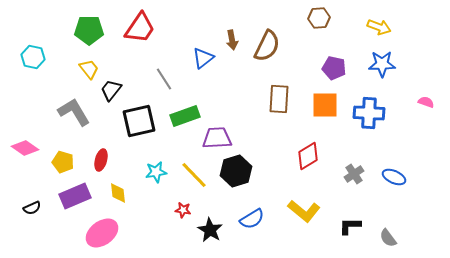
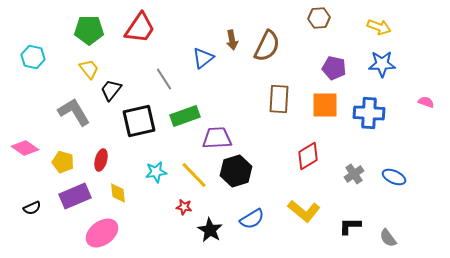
red star: moved 1 px right, 3 px up
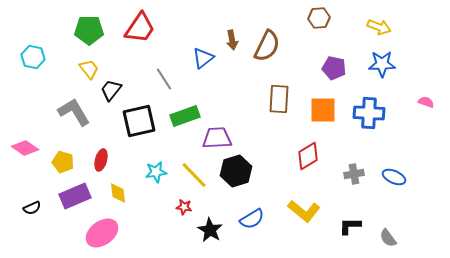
orange square: moved 2 px left, 5 px down
gray cross: rotated 24 degrees clockwise
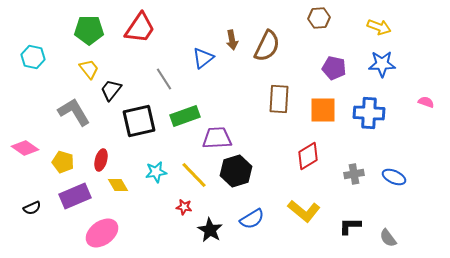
yellow diamond: moved 8 px up; rotated 25 degrees counterclockwise
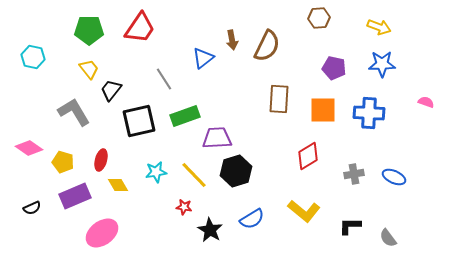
pink diamond: moved 4 px right
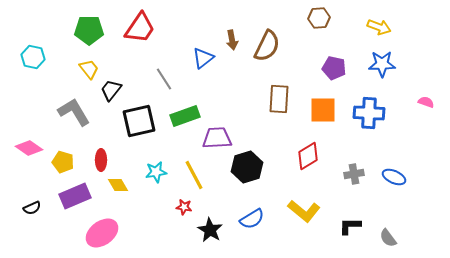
red ellipse: rotated 15 degrees counterclockwise
black hexagon: moved 11 px right, 4 px up
yellow line: rotated 16 degrees clockwise
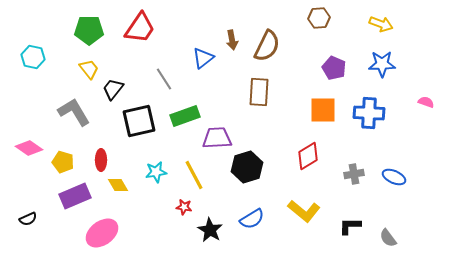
yellow arrow: moved 2 px right, 3 px up
purple pentagon: rotated 10 degrees clockwise
black trapezoid: moved 2 px right, 1 px up
brown rectangle: moved 20 px left, 7 px up
black semicircle: moved 4 px left, 11 px down
